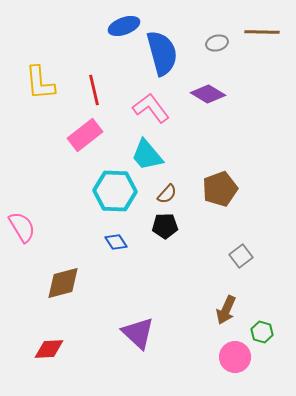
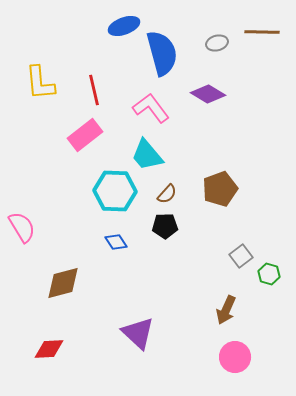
green hexagon: moved 7 px right, 58 px up
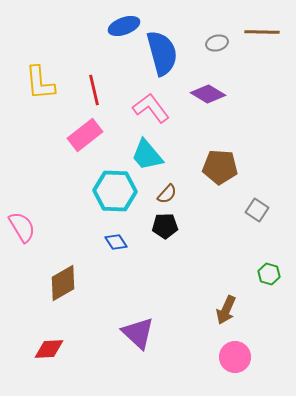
brown pentagon: moved 22 px up; rotated 24 degrees clockwise
gray square: moved 16 px right, 46 px up; rotated 20 degrees counterclockwise
brown diamond: rotated 15 degrees counterclockwise
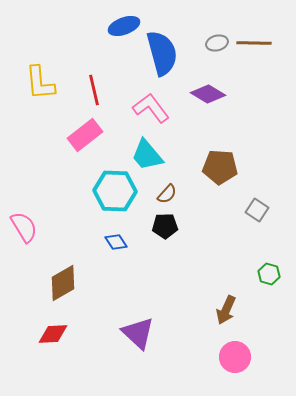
brown line: moved 8 px left, 11 px down
pink semicircle: moved 2 px right
red diamond: moved 4 px right, 15 px up
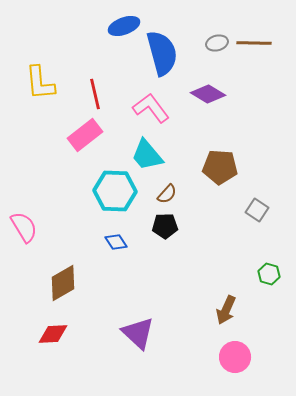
red line: moved 1 px right, 4 px down
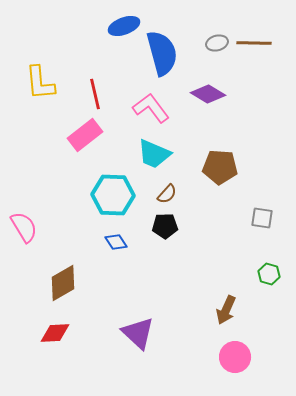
cyan trapezoid: moved 7 px right, 1 px up; rotated 27 degrees counterclockwise
cyan hexagon: moved 2 px left, 4 px down
gray square: moved 5 px right, 8 px down; rotated 25 degrees counterclockwise
red diamond: moved 2 px right, 1 px up
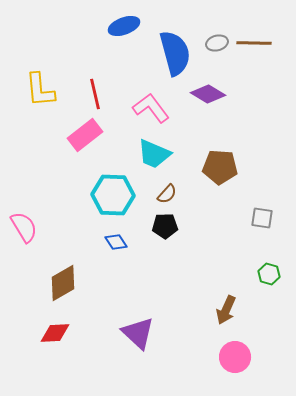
blue semicircle: moved 13 px right
yellow L-shape: moved 7 px down
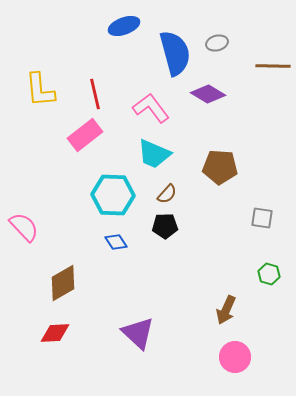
brown line: moved 19 px right, 23 px down
pink semicircle: rotated 12 degrees counterclockwise
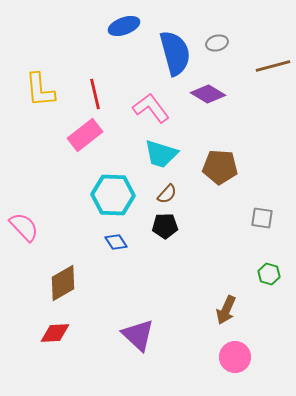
brown line: rotated 16 degrees counterclockwise
cyan trapezoid: moved 7 px right; rotated 6 degrees counterclockwise
purple triangle: moved 2 px down
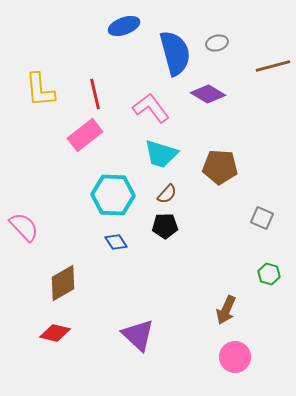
gray square: rotated 15 degrees clockwise
red diamond: rotated 16 degrees clockwise
